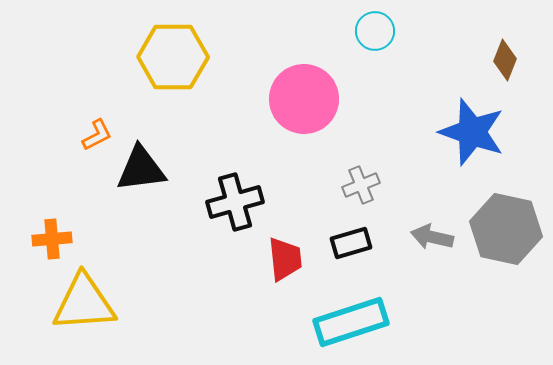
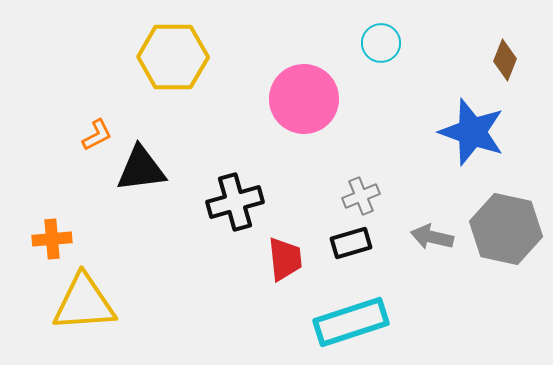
cyan circle: moved 6 px right, 12 px down
gray cross: moved 11 px down
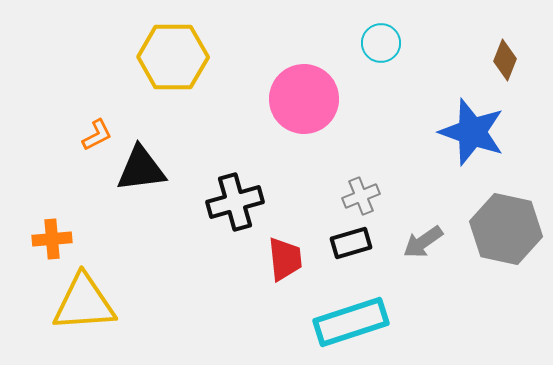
gray arrow: moved 9 px left, 5 px down; rotated 48 degrees counterclockwise
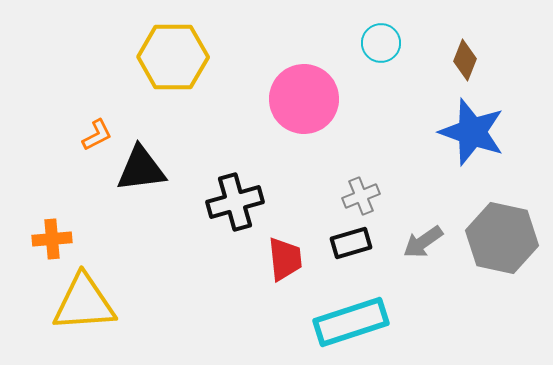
brown diamond: moved 40 px left
gray hexagon: moved 4 px left, 9 px down
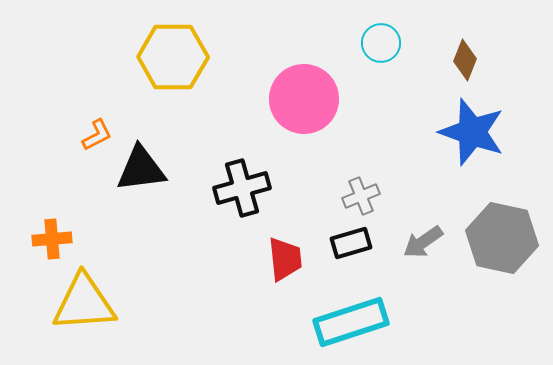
black cross: moved 7 px right, 14 px up
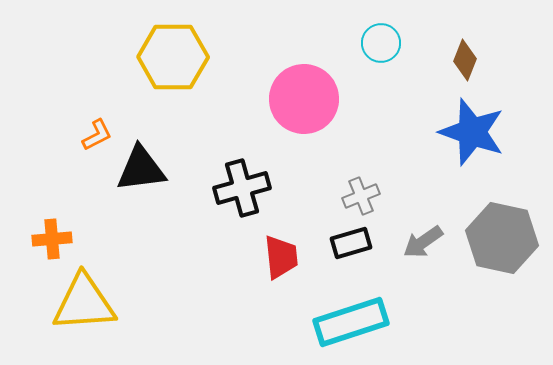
red trapezoid: moved 4 px left, 2 px up
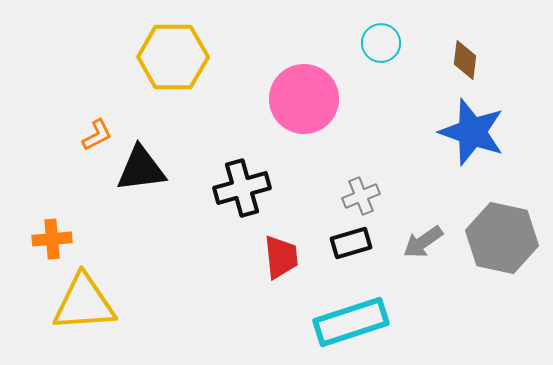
brown diamond: rotated 15 degrees counterclockwise
